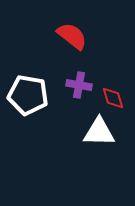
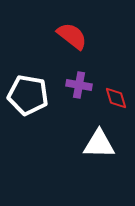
red diamond: moved 3 px right
white triangle: moved 12 px down
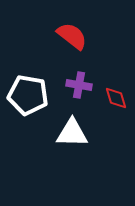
white triangle: moved 27 px left, 11 px up
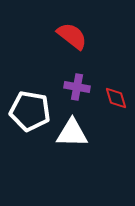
purple cross: moved 2 px left, 2 px down
white pentagon: moved 2 px right, 16 px down
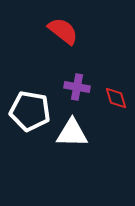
red semicircle: moved 9 px left, 5 px up
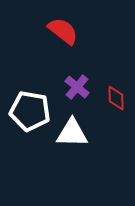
purple cross: rotated 30 degrees clockwise
red diamond: rotated 15 degrees clockwise
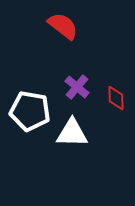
red semicircle: moved 5 px up
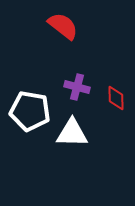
purple cross: rotated 25 degrees counterclockwise
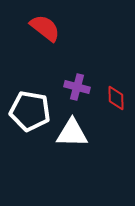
red semicircle: moved 18 px left, 2 px down
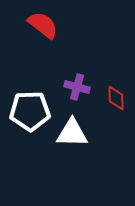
red semicircle: moved 2 px left, 3 px up
white pentagon: rotated 12 degrees counterclockwise
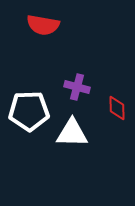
red semicircle: rotated 152 degrees clockwise
red diamond: moved 1 px right, 10 px down
white pentagon: moved 1 px left
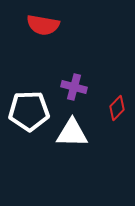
purple cross: moved 3 px left
red diamond: rotated 45 degrees clockwise
